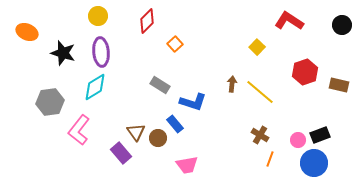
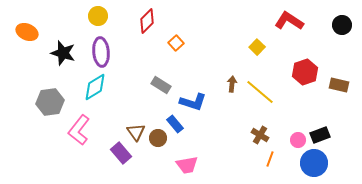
orange square: moved 1 px right, 1 px up
gray rectangle: moved 1 px right
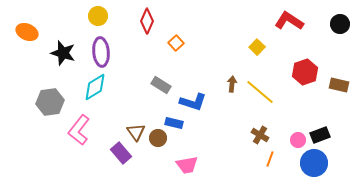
red diamond: rotated 20 degrees counterclockwise
black circle: moved 2 px left, 1 px up
blue rectangle: moved 1 px left, 1 px up; rotated 36 degrees counterclockwise
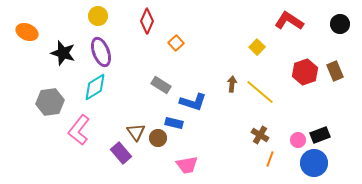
purple ellipse: rotated 16 degrees counterclockwise
brown rectangle: moved 4 px left, 14 px up; rotated 54 degrees clockwise
